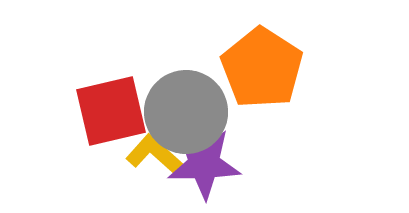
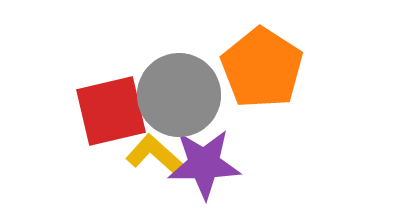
gray circle: moved 7 px left, 17 px up
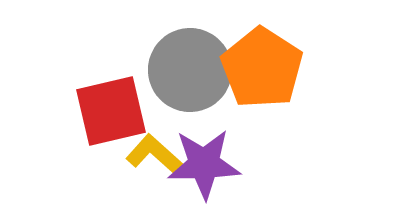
gray circle: moved 11 px right, 25 px up
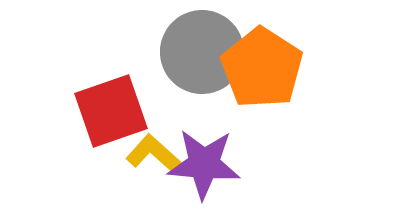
gray circle: moved 12 px right, 18 px up
red square: rotated 6 degrees counterclockwise
purple star: rotated 6 degrees clockwise
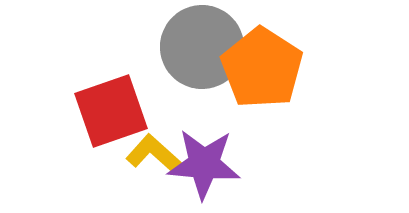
gray circle: moved 5 px up
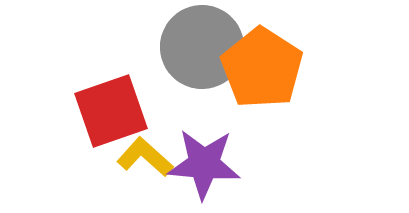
yellow L-shape: moved 9 px left, 3 px down
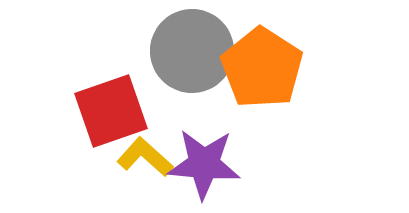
gray circle: moved 10 px left, 4 px down
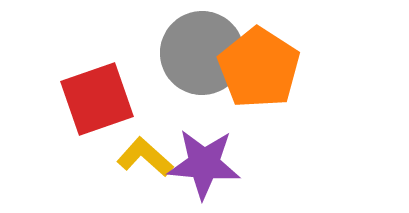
gray circle: moved 10 px right, 2 px down
orange pentagon: moved 3 px left
red square: moved 14 px left, 12 px up
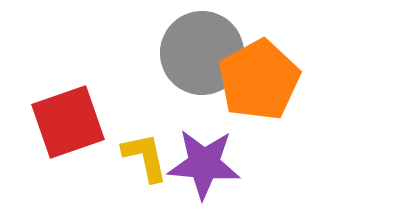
orange pentagon: moved 12 px down; rotated 10 degrees clockwise
red square: moved 29 px left, 23 px down
yellow L-shape: rotated 36 degrees clockwise
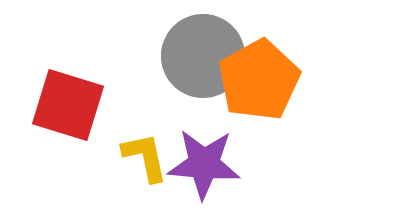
gray circle: moved 1 px right, 3 px down
red square: moved 17 px up; rotated 36 degrees clockwise
